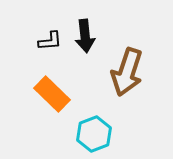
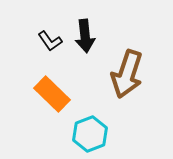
black L-shape: rotated 60 degrees clockwise
brown arrow: moved 2 px down
cyan hexagon: moved 4 px left
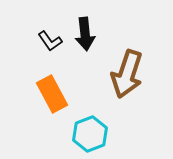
black arrow: moved 2 px up
orange rectangle: rotated 18 degrees clockwise
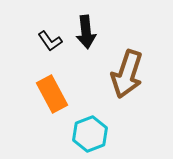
black arrow: moved 1 px right, 2 px up
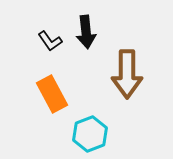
brown arrow: rotated 18 degrees counterclockwise
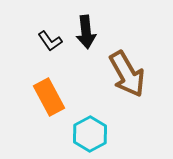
brown arrow: rotated 30 degrees counterclockwise
orange rectangle: moved 3 px left, 3 px down
cyan hexagon: rotated 8 degrees counterclockwise
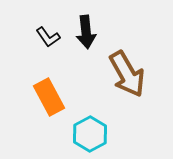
black L-shape: moved 2 px left, 4 px up
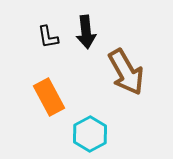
black L-shape: rotated 25 degrees clockwise
brown arrow: moved 1 px left, 2 px up
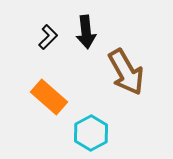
black L-shape: rotated 125 degrees counterclockwise
orange rectangle: rotated 21 degrees counterclockwise
cyan hexagon: moved 1 px right, 1 px up
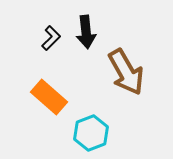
black L-shape: moved 3 px right, 1 px down
cyan hexagon: rotated 8 degrees clockwise
